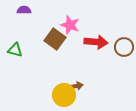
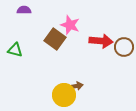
red arrow: moved 5 px right, 1 px up
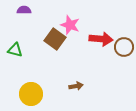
red arrow: moved 2 px up
yellow circle: moved 33 px left, 1 px up
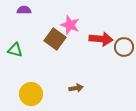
brown arrow: moved 2 px down
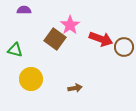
pink star: rotated 18 degrees clockwise
red arrow: rotated 15 degrees clockwise
brown arrow: moved 1 px left
yellow circle: moved 15 px up
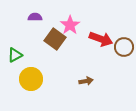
purple semicircle: moved 11 px right, 7 px down
green triangle: moved 5 px down; rotated 42 degrees counterclockwise
brown arrow: moved 11 px right, 7 px up
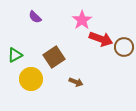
purple semicircle: rotated 136 degrees counterclockwise
pink star: moved 12 px right, 5 px up
brown square: moved 1 px left, 18 px down; rotated 20 degrees clockwise
brown arrow: moved 10 px left, 1 px down; rotated 32 degrees clockwise
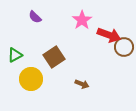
red arrow: moved 8 px right, 4 px up
brown arrow: moved 6 px right, 2 px down
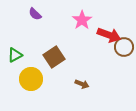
purple semicircle: moved 3 px up
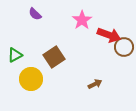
brown arrow: moved 13 px right; rotated 48 degrees counterclockwise
